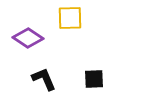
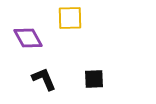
purple diamond: rotated 28 degrees clockwise
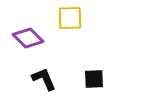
purple diamond: rotated 16 degrees counterclockwise
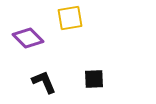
yellow square: rotated 8 degrees counterclockwise
black L-shape: moved 3 px down
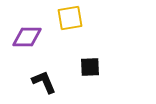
purple diamond: moved 1 px left, 1 px up; rotated 44 degrees counterclockwise
black square: moved 4 px left, 12 px up
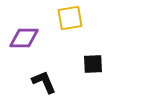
purple diamond: moved 3 px left, 1 px down
black square: moved 3 px right, 3 px up
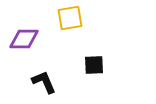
purple diamond: moved 1 px down
black square: moved 1 px right, 1 px down
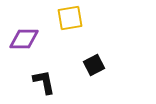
black square: rotated 25 degrees counterclockwise
black L-shape: rotated 12 degrees clockwise
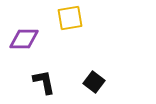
black square: moved 17 px down; rotated 25 degrees counterclockwise
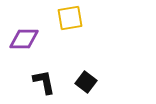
black square: moved 8 px left
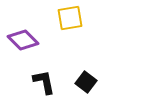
purple diamond: moved 1 px left, 1 px down; rotated 44 degrees clockwise
